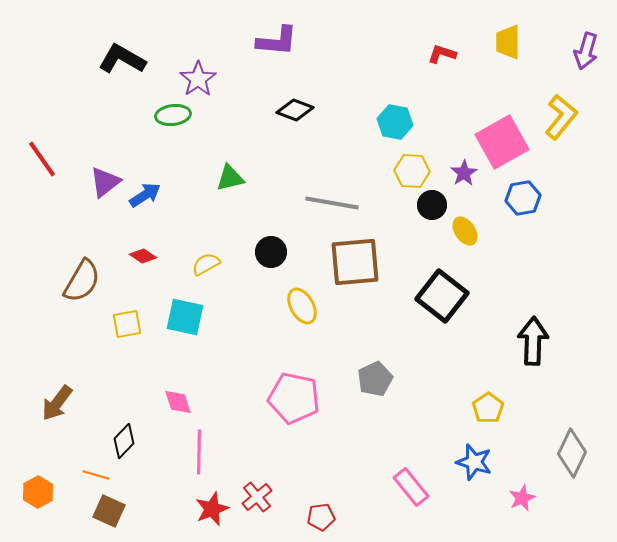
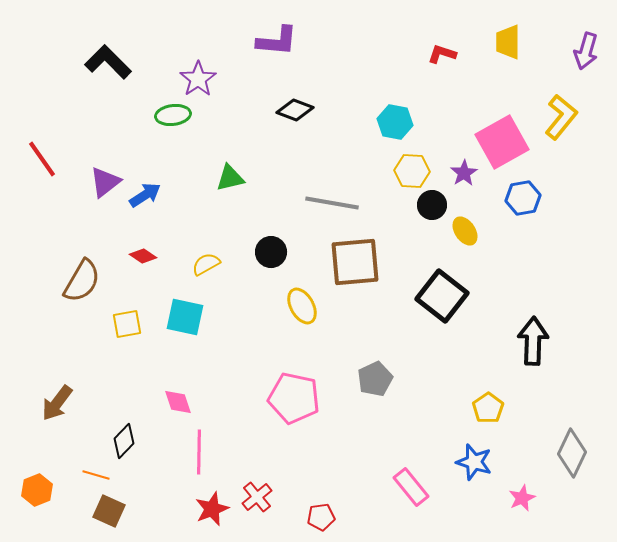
black L-shape at (122, 59): moved 14 px left, 3 px down; rotated 15 degrees clockwise
orange hexagon at (38, 492): moved 1 px left, 2 px up; rotated 8 degrees clockwise
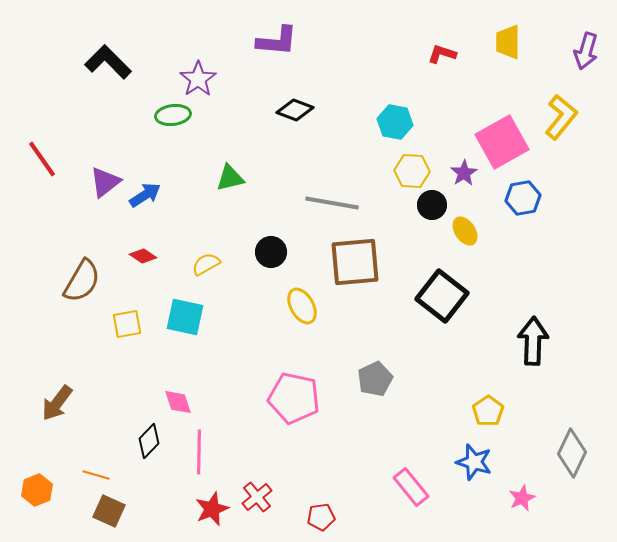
yellow pentagon at (488, 408): moved 3 px down
black diamond at (124, 441): moved 25 px right
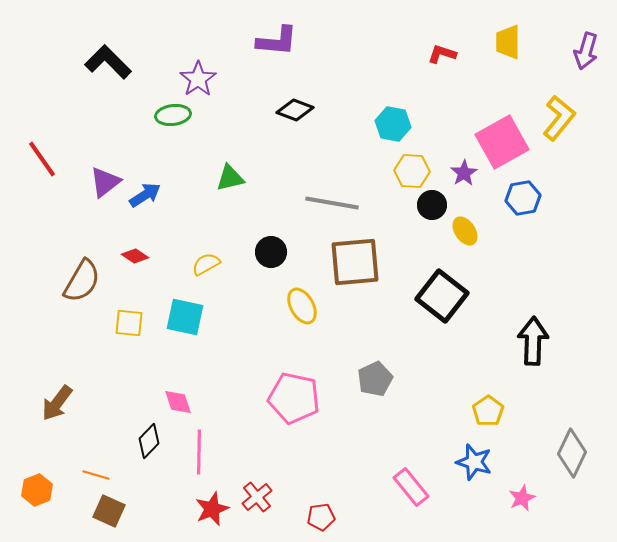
yellow L-shape at (561, 117): moved 2 px left, 1 px down
cyan hexagon at (395, 122): moved 2 px left, 2 px down
red diamond at (143, 256): moved 8 px left
yellow square at (127, 324): moved 2 px right, 1 px up; rotated 16 degrees clockwise
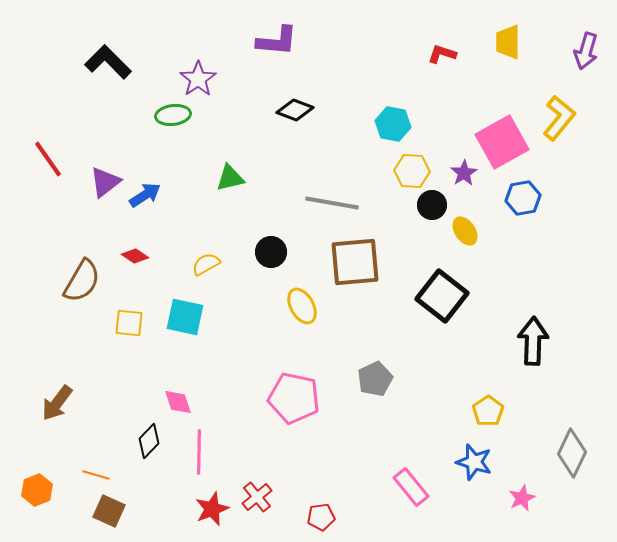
red line at (42, 159): moved 6 px right
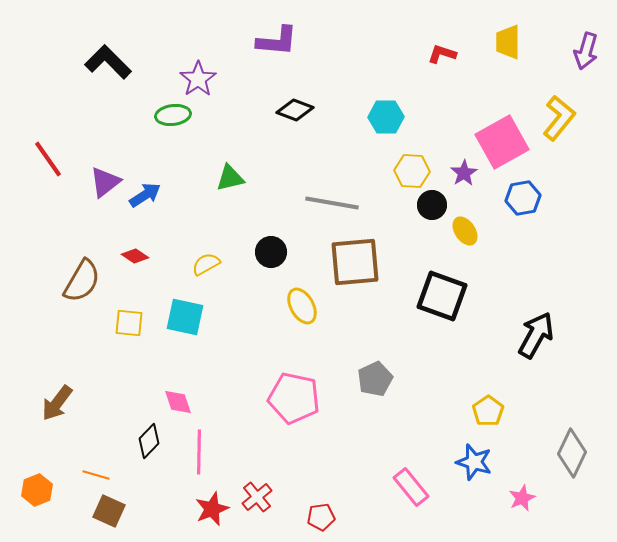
cyan hexagon at (393, 124): moved 7 px left, 7 px up; rotated 12 degrees counterclockwise
black square at (442, 296): rotated 18 degrees counterclockwise
black arrow at (533, 341): moved 3 px right, 6 px up; rotated 27 degrees clockwise
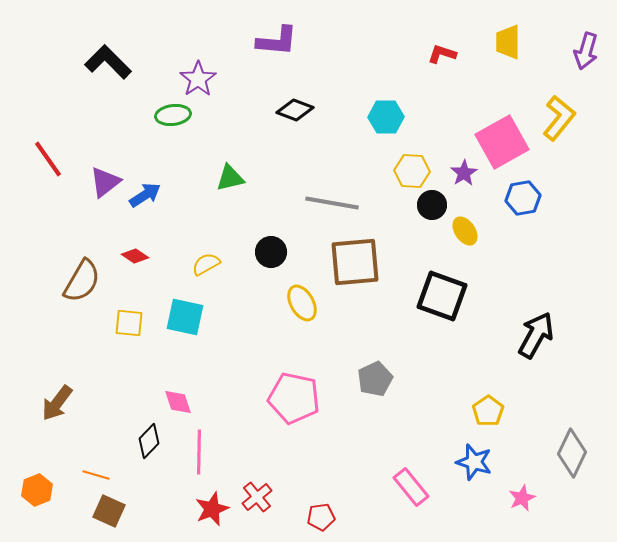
yellow ellipse at (302, 306): moved 3 px up
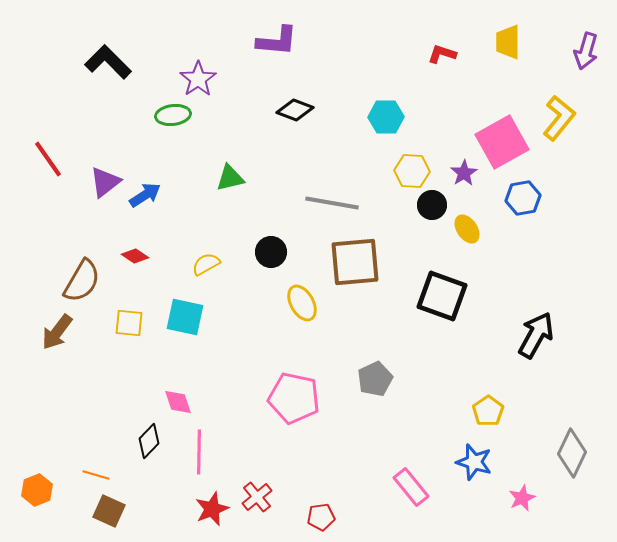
yellow ellipse at (465, 231): moved 2 px right, 2 px up
brown arrow at (57, 403): moved 71 px up
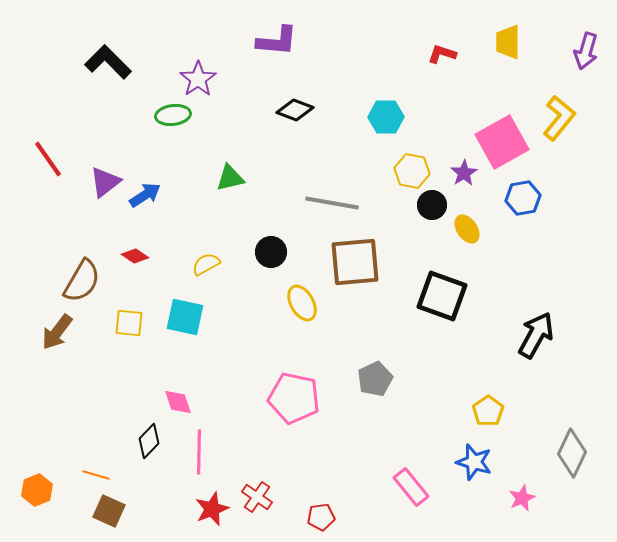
yellow hexagon at (412, 171): rotated 8 degrees clockwise
red cross at (257, 497): rotated 16 degrees counterclockwise
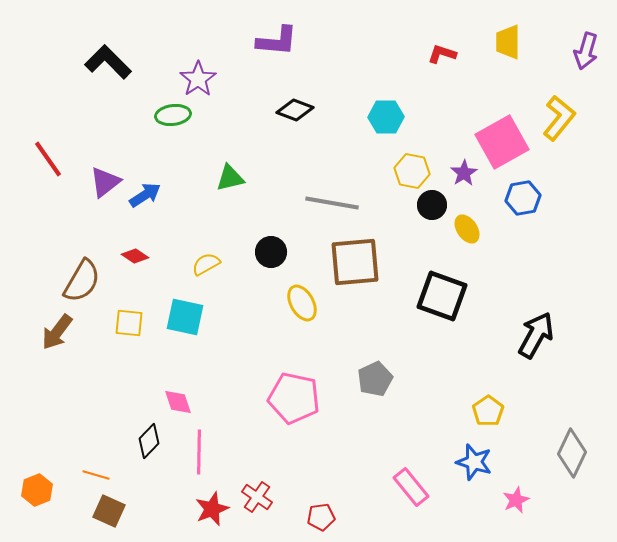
pink star at (522, 498): moved 6 px left, 2 px down
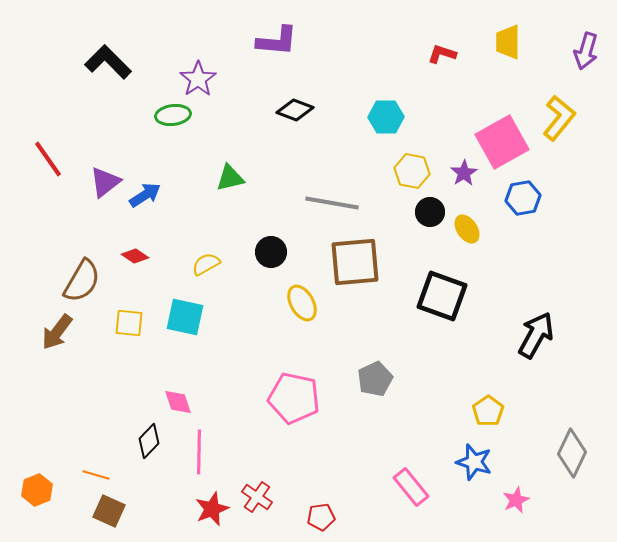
black circle at (432, 205): moved 2 px left, 7 px down
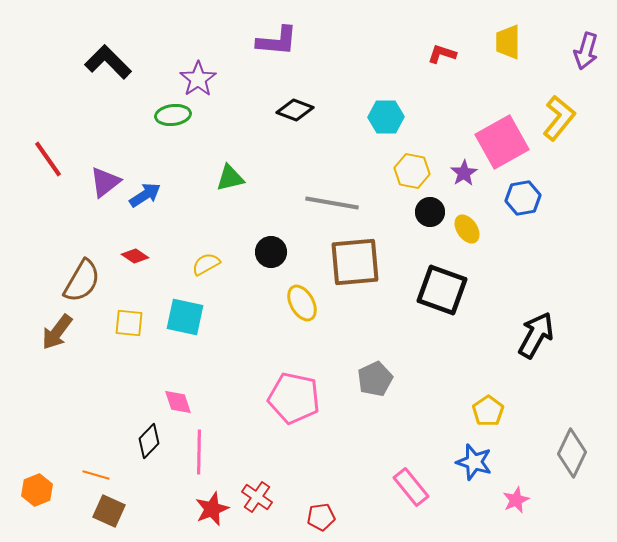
black square at (442, 296): moved 6 px up
